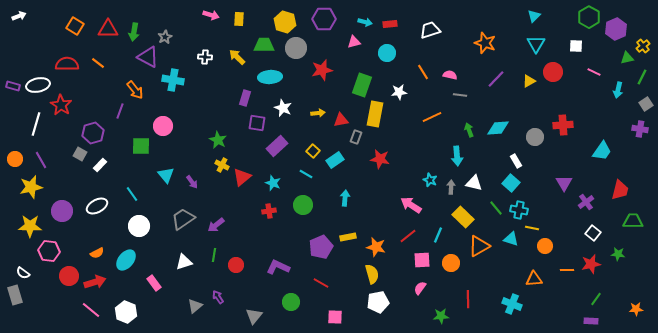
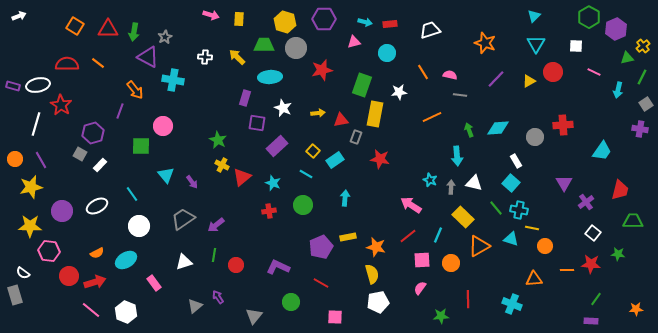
cyan ellipse at (126, 260): rotated 20 degrees clockwise
red star at (591, 264): rotated 18 degrees clockwise
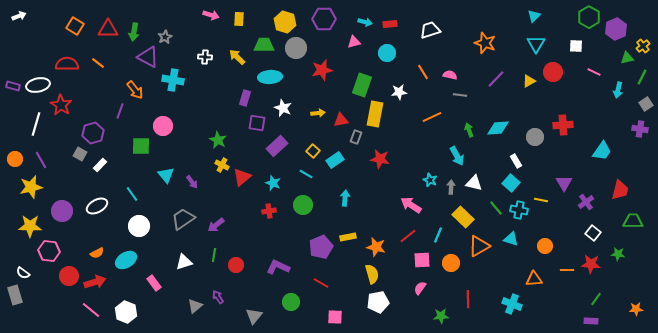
cyan arrow at (457, 156): rotated 24 degrees counterclockwise
yellow line at (532, 228): moved 9 px right, 28 px up
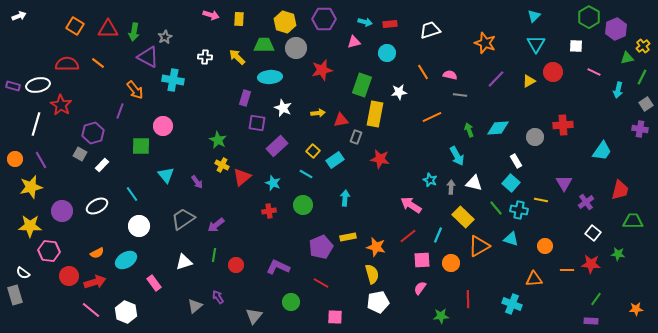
white rectangle at (100, 165): moved 2 px right
purple arrow at (192, 182): moved 5 px right
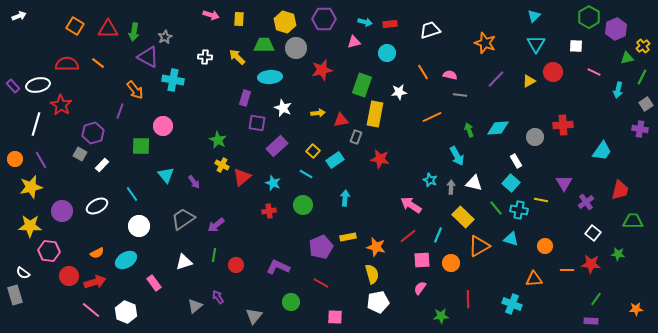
purple rectangle at (13, 86): rotated 32 degrees clockwise
purple arrow at (197, 182): moved 3 px left
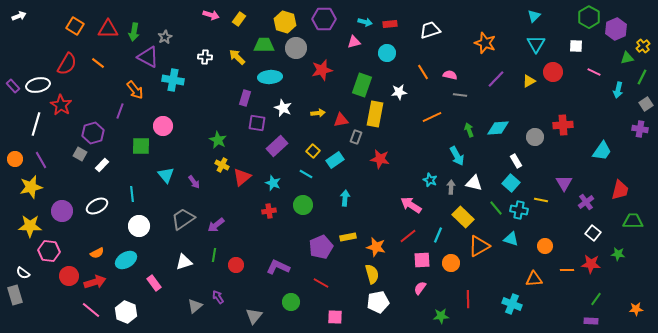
yellow rectangle at (239, 19): rotated 32 degrees clockwise
red semicircle at (67, 64): rotated 120 degrees clockwise
cyan line at (132, 194): rotated 28 degrees clockwise
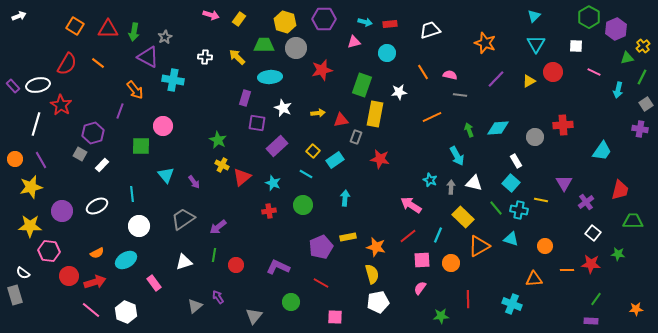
purple arrow at (216, 225): moved 2 px right, 2 px down
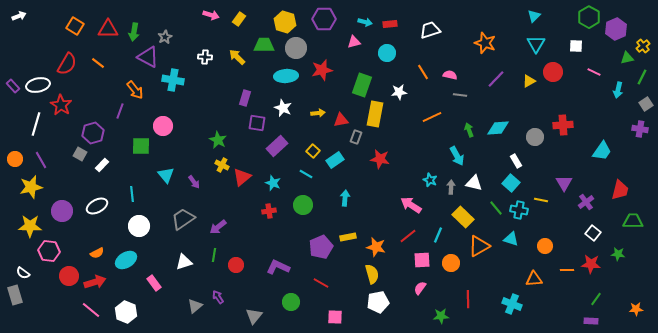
cyan ellipse at (270, 77): moved 16 px right, 1 px up
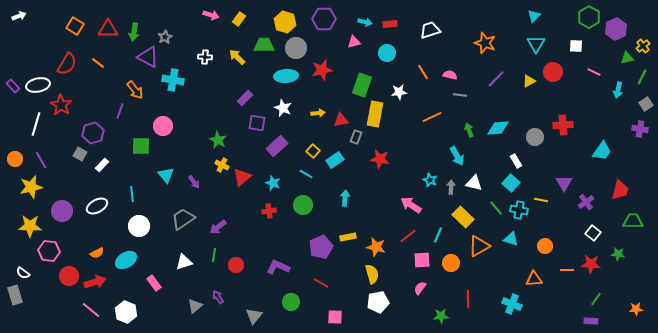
purple rectangle at (245, 98): rotated 28 degrees clockwise
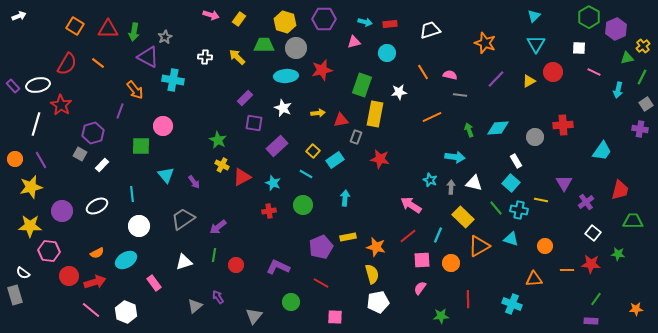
white square at (576, 46): moved 3 px right, 2 px down
purple square at (257, 123): moved 3 px left
cyan arrow at (457, 156): moved 2 px left, 1 px down; rotated 54 degrees counterclockwise
red triangle at (242, 177): rotated 12 degrees clockwise
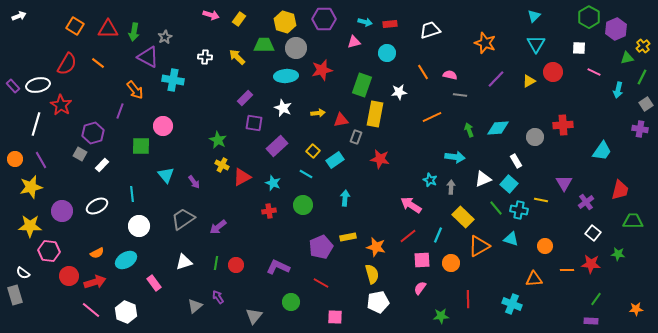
white triangle at (474, 183): moved 9 px right, 4 px up; rotated 36 degrees counterclockwise
cyan square at (511, 183): moved 2 px left, 1 px down
green line at (214, 255): moved 2 px right, 8 px down
